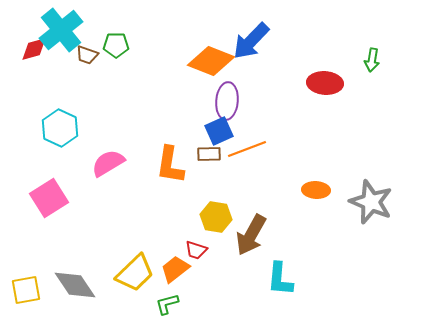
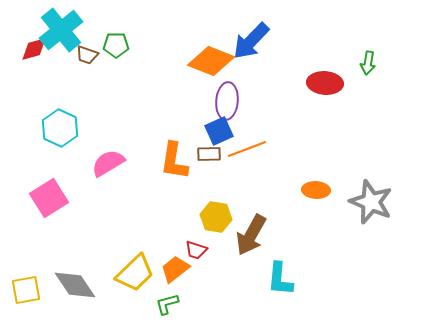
green arrow: moved 4 px left, 3 px down
orange L-shape: moved 4 px right, 4 px up
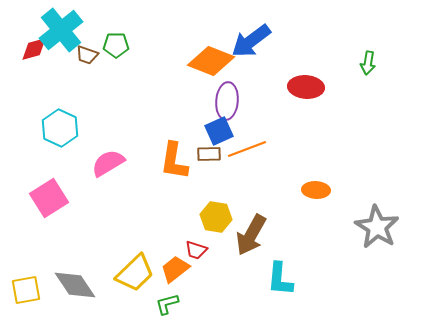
blue arrow: rotated 9 degrees clockwise
red ellipse: moved 19 px left, 4 px down
gray star: moved 6 px right, 25 px down; rotated 9 degrees clockwise
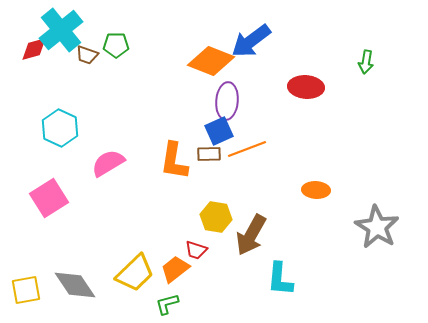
green arrow: moved 2 px left, 1 px up
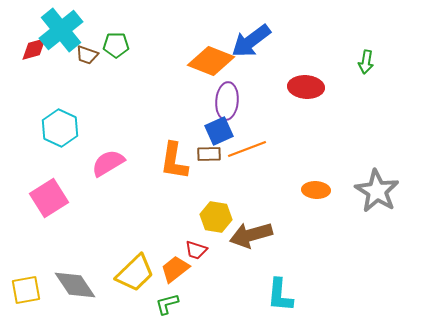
gray star: moved 36 px up
brown arrow: rotated 45 degrees clockwise
cyan L-shape: moved 16 px down
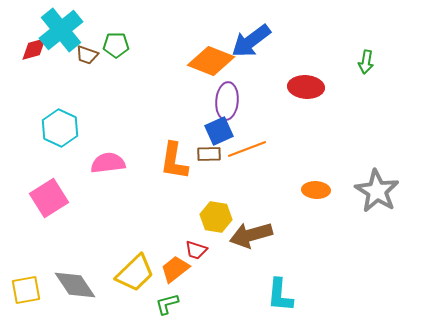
pink semicircle: rotated 24 degrees clockwise
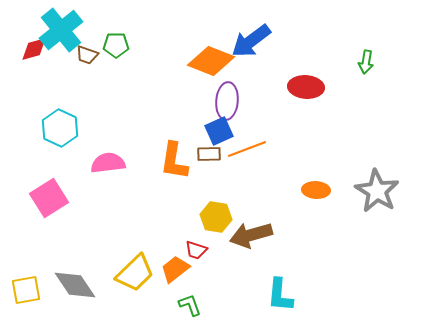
green L-shape: moved 23 px right, 1 px down; rotated 85 degrees clockwise
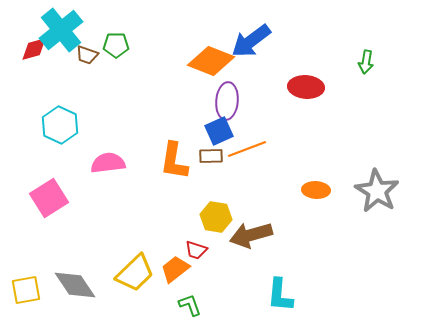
cyan hexagon: moved 3 px up
brown rectangle: moved 2 px right, 2 px down
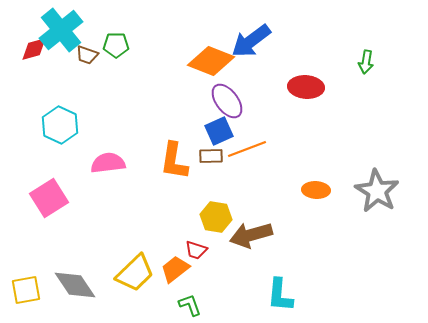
purple ellipse: rotated 42 degrees counterclockwise
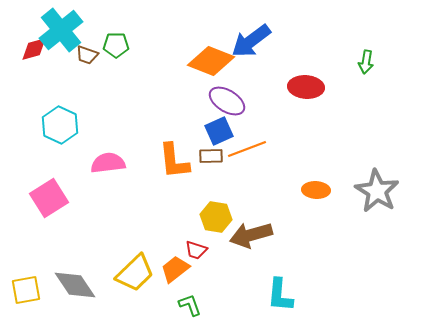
purple ellipse: rotated 21 degrees counterclockwise
orange L-shape: rotated 15 degrees counterclockwise
